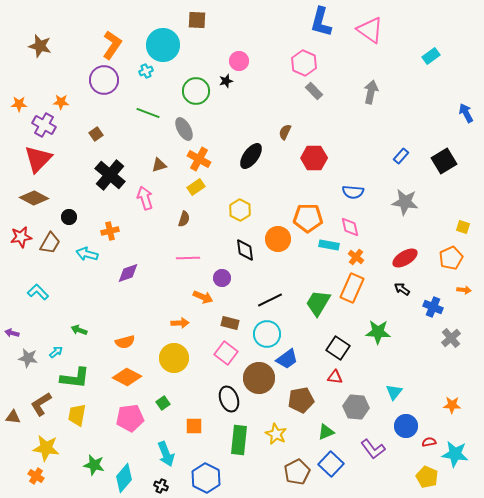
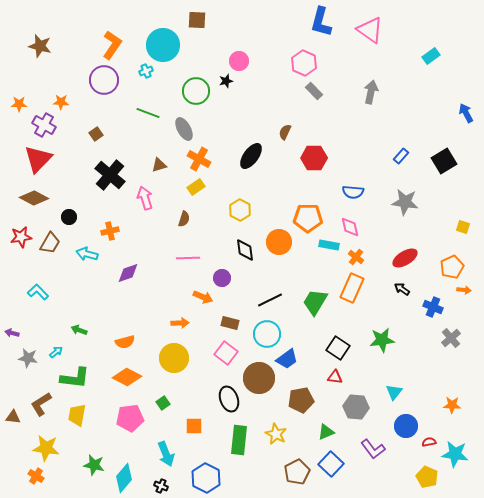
orange circle at (278, 239): moved 1 px right, 3 px down
orange pentagon at (451, 258): moved 1 px right, 9 px down
green trapezoid at (318, 303): moved 3 px left, 1 px up
green star at (378, 332): moved 4 px right, 8 px down; rotated 10 degrees counterclockwise
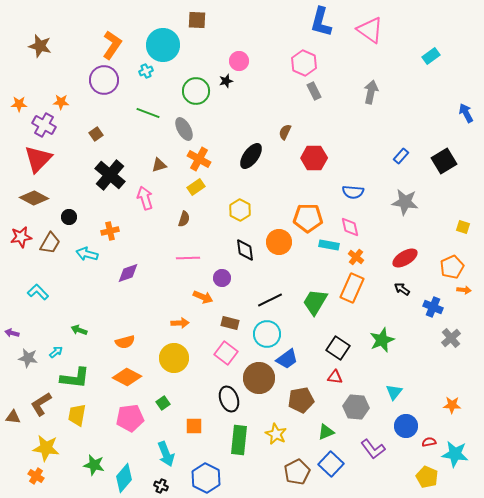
gray rectangle at (314, 91): rotated 18 degrees clockwise
green star at (382, 340): rotated 15 degrees counterclockwise
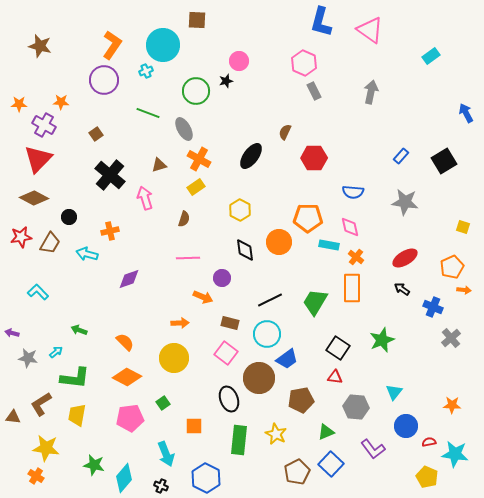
purple diamond at (128, 273): moved 1 px right, 6 px down
orange rectangle at (352, 288): rotated 24 degrees counterclockwise
orange semicircle at (125, 342): rotated 120 degrees counterclockwise
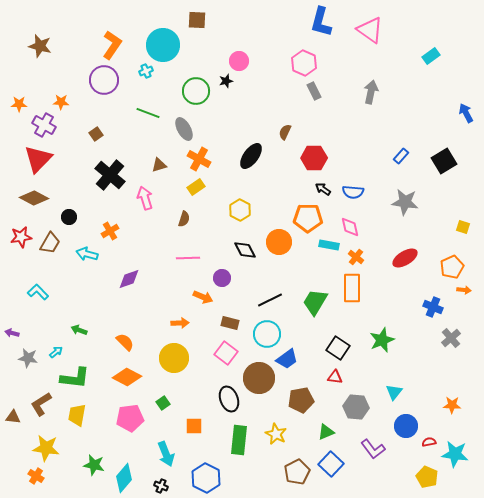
orange cross at (110, 231): rotated 18 degrees counterclockwise
black diamond at (245, 250): rotated 20 degrees counterclockwise
black arrow at (402, 289): moved 79 px left, 100 px up
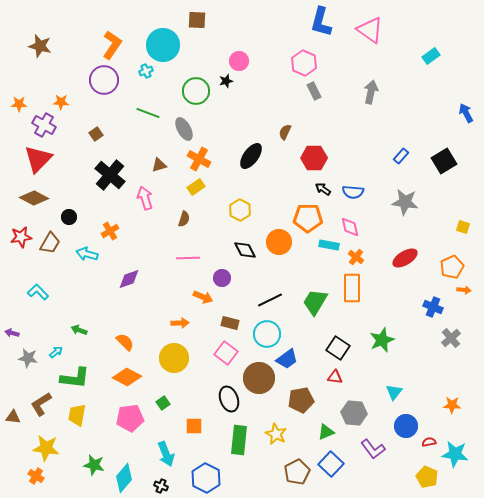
gray hexagon at (356, 407): moved 2 px left, 6 px down
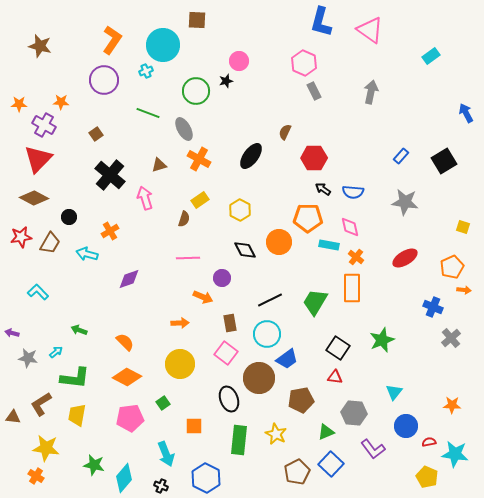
orange L-shape at (112, 45): moved 5 px up
yellow rectangle at (196, 187): moved 4 px right, 13 px down
brown rectangle at (230, 323): rotated 66 degrees clockwise
yellow circle at (174, 358): moved 6 px right, 6 px down
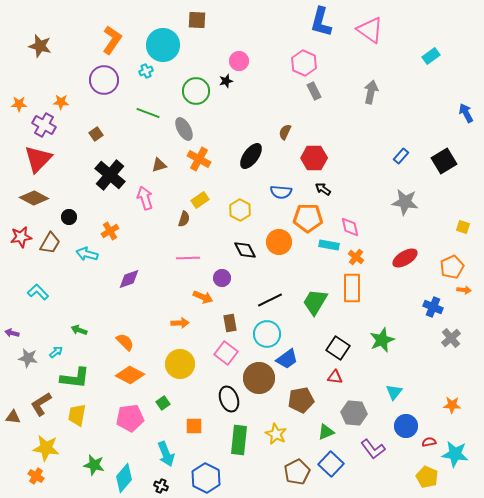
blue semicircle at (353, 192): moved 72 px left
orange diamond at (127, 377): moved 3 px right, 2 px up
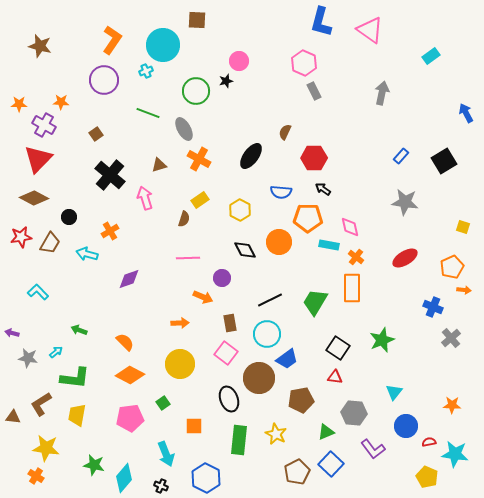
gray arrow at (371, 92): moved 11 px right, 1 px down
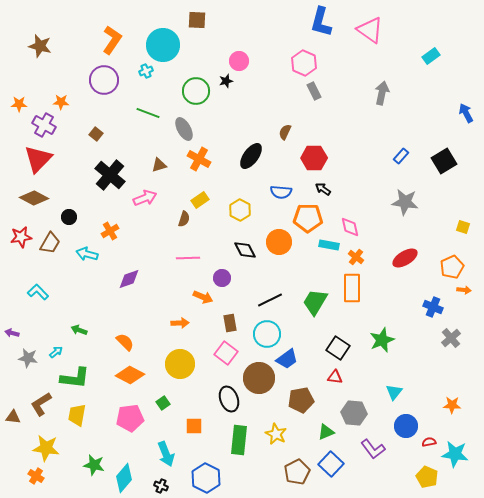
brown square at (96, 134): rotated 16 degrees counterclockwise
pink arrow at (145, 198): rotated 85 degrees clockwise
